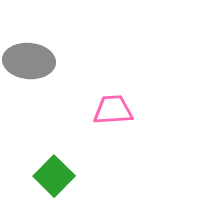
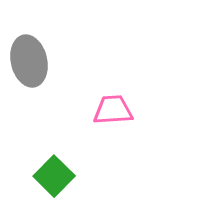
gray ellipse: rotated 72 degrees clockwise
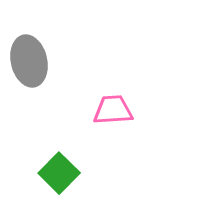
green square: moved 5 px right, 3 px up
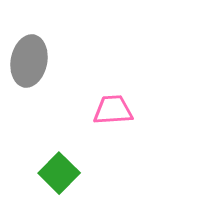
gray ellipse: rotated 24 degrees clockwise
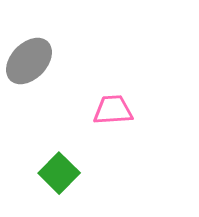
gray ellipse: rotated 33 degrees clockwise
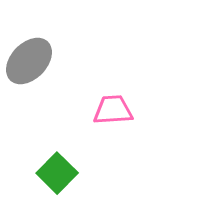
green square: moved 2 px left
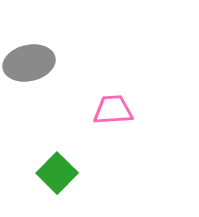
gray ellipse: moved 2 px down; rotated 33 degrees clockwise
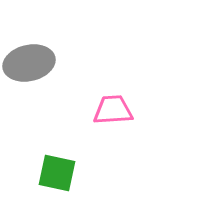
green square: rotated 33 degrees counterclockwise
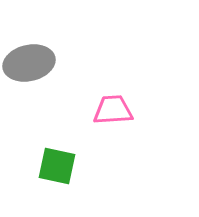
green square: moved 7 px up
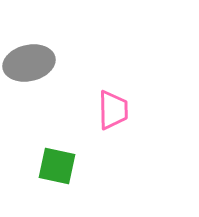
pink trapezoid: rotated 93 degrees clockwise
